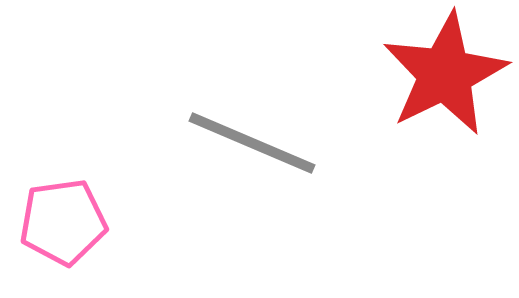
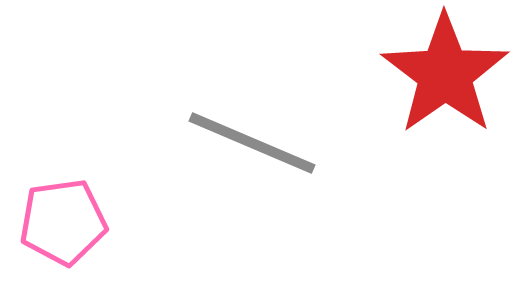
red star: rotated 9 degrees counterclockwise
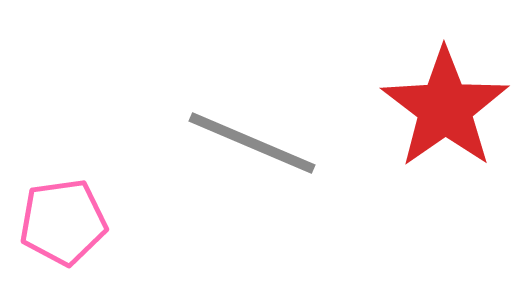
red star: moved 34 px down
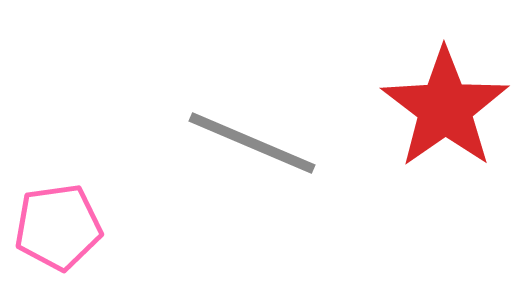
pink pentagon: moved 5 px left, 5 px down
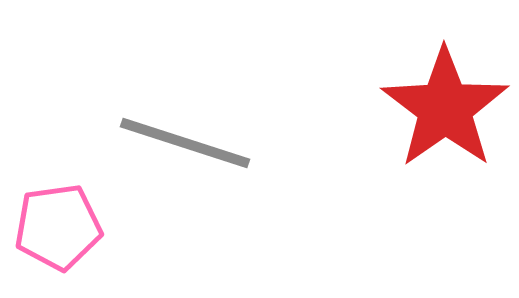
gray line: moved 67 px left; rotated 5 degrees counterclockwise
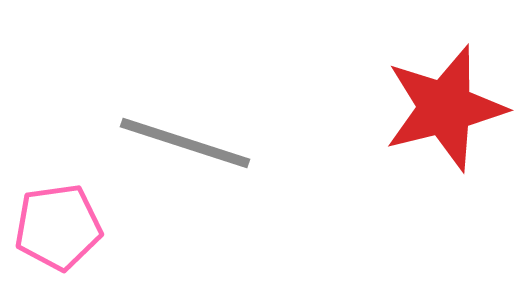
red star: rotated 21 degrees clockwise
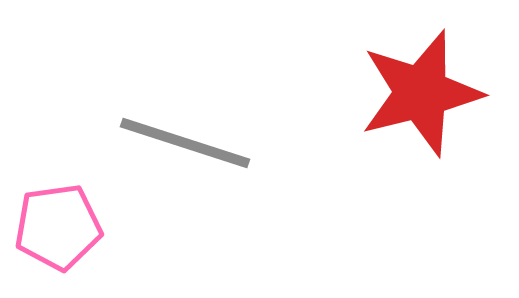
red star: moved 24 px left, 15 px up
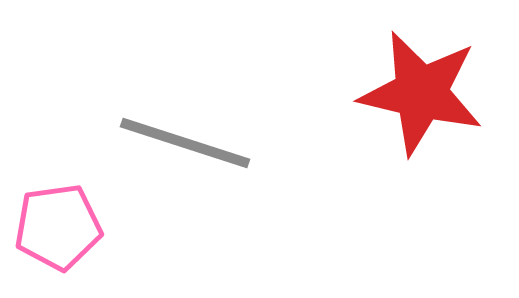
red star: rotated 27 degrees clockwise
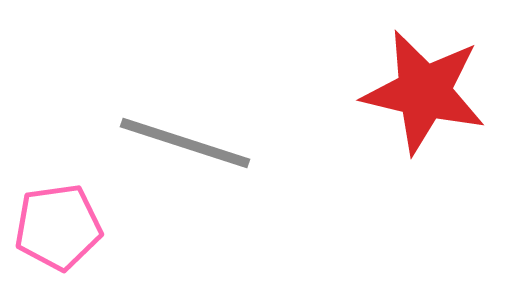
red star: moved 3 px right, 1 px up
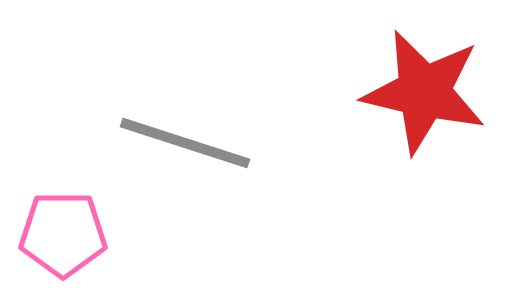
pink pentagon: moved 5 px right, 7 px down; rotated 8 degrees clockwise
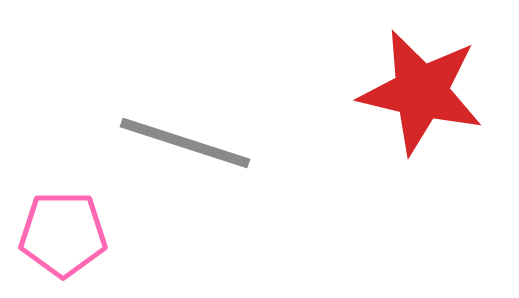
red star: moved 3 px left
